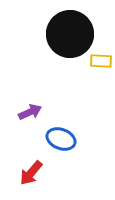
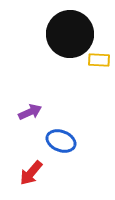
yellow rectangle: moved 2 px left, 1 px up
blue ellipse: moved 2 px down
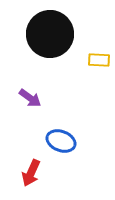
black circle: moved 20 px left
purple arrow: moved 14 px up; rotated 60 degrees clockwise
red arrow: rotated 16 degrees counterclockwise
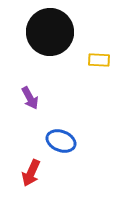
black circle: moved 2 px up
purple arrow: rotated 25 degrees clockwise
